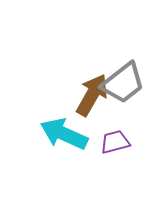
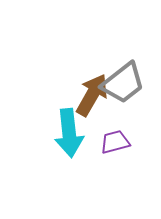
cyan arrow: moved 5 px right, 1 px up; rotated 120 degrees counterclockwise
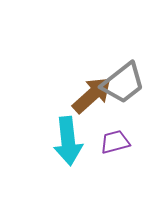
brown arrow: rotated 18 degrees clockwise
cyan arrow: moved 1 px left, 8 px down
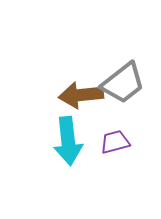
brown arrow: moved 11 px left; rotated 144 degrees counterclockwise
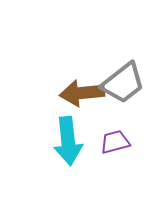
brown arrow: moved 1 px right, 2 px up
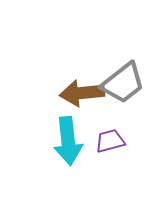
purple trapezoid: moved 5 px left, 1 px up
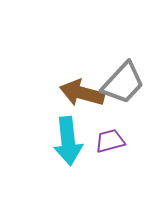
gray trapezoid: rotated 9 degrees counterclockwise
brown arrow: rotated 21 degrees clockwise
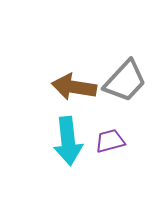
gray trapezoid: moved 2 px right, 2 px up
brown arrow: moved 8 px left, 6 px up; rotated 6 degrees counterclockwise
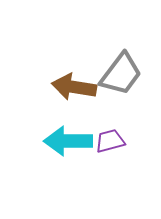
gray trapezoid: moved 4 px left, 7 px up; rotated 6 degrees counterclockwise
cyan arrow: rotated 96 degrees clockwise
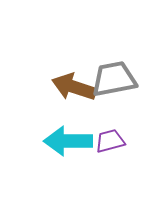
gray trapezoid: moved 7 px left, 5 px down; rotated 138 degrees counterclockwise
brown arrow: rotated 9 degrees clockwise
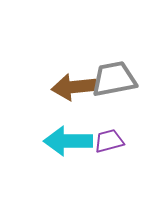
brown arrow: rotated 24 degrees counterclockwise
purple trapezoid: moved 1 px left
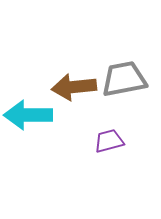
gray trapezoid: moved 10 px right
cyan arrow: moved 40 px left, 26 px up
